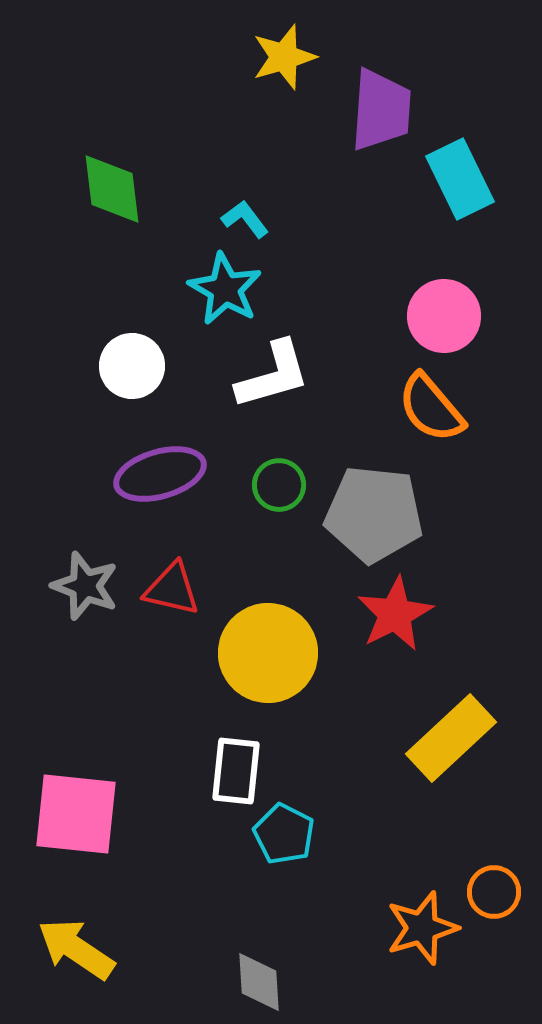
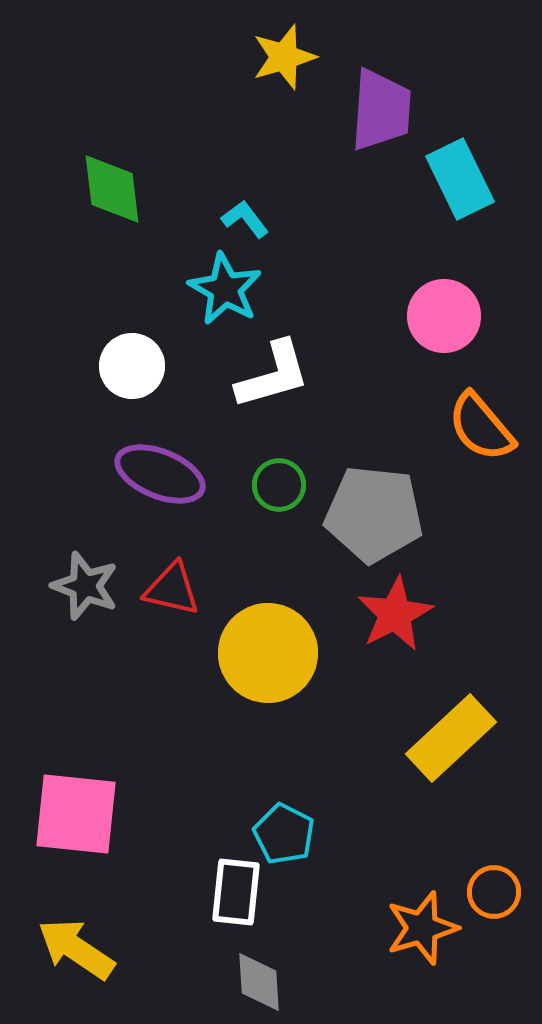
orange semicircle: moved 50 px right, 19 px down
purple ellipse: rotated 38 degrees clockwise
white rectangle: moved 121 px down
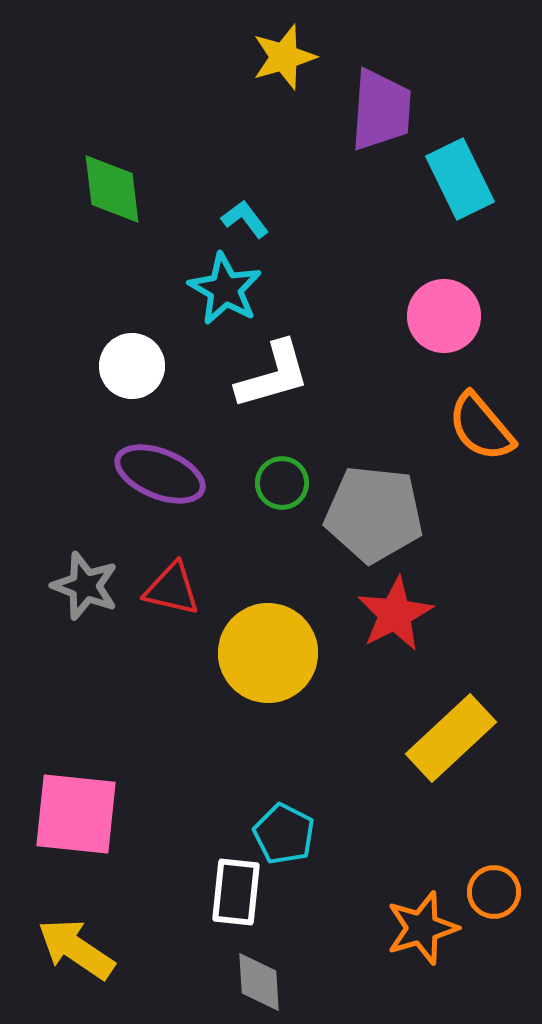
green circle: moved 3 px right, 2 px up
